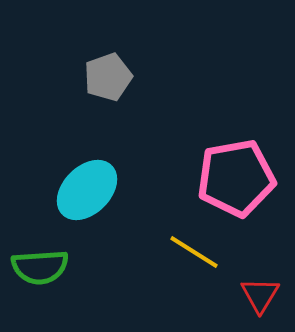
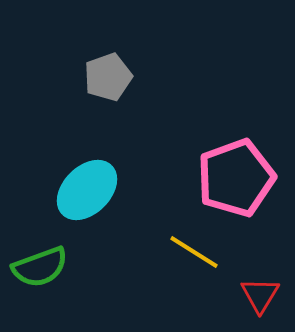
pink pentagon: rotated 10 degrees counterclockwise
green semicircle: rotated 16 degrees counterclockwise
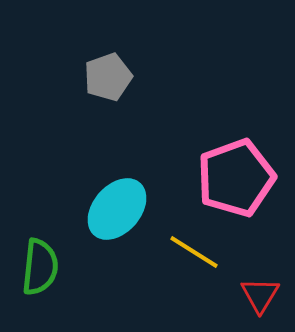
cyan ellipse: moved 30 px right, 19 px down; rotated 4 degrees counterclockwise
green semicircle: rotated 64 degrees counterclockwise
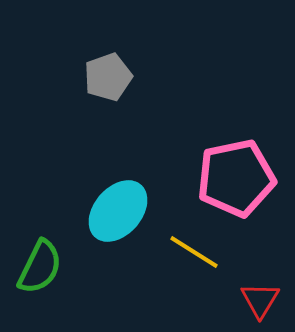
pink pentagon: rotated 8 degrees clockwise
cyan ellipse: moved 1 px right, 2 px down
green semicircle: rotated 20 degrees clockwise
red triangle: moved 5 px down
